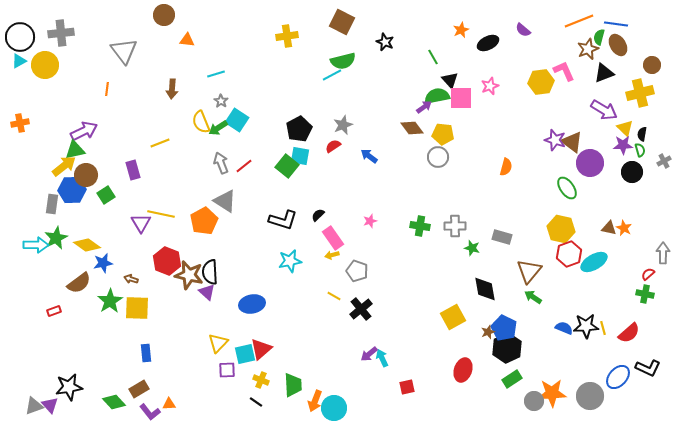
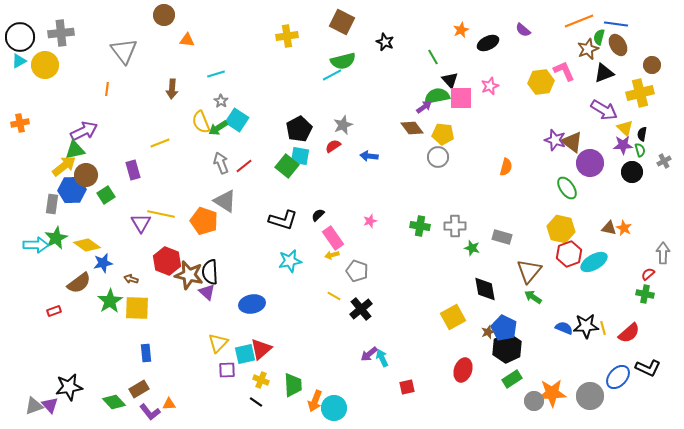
blue arrow at (369, 156): rotated 30 degrees counterclockwise
orange pentagon at (204, 221): rotated 24 degrees counterclockwise
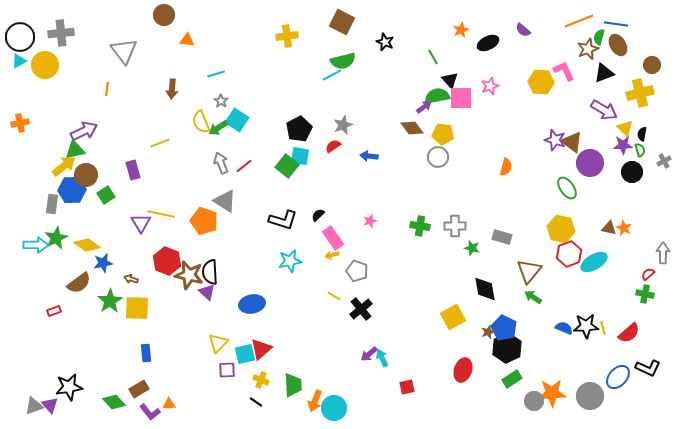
yellow hexagon at (541, 82): rotated 10 degrees clockwise
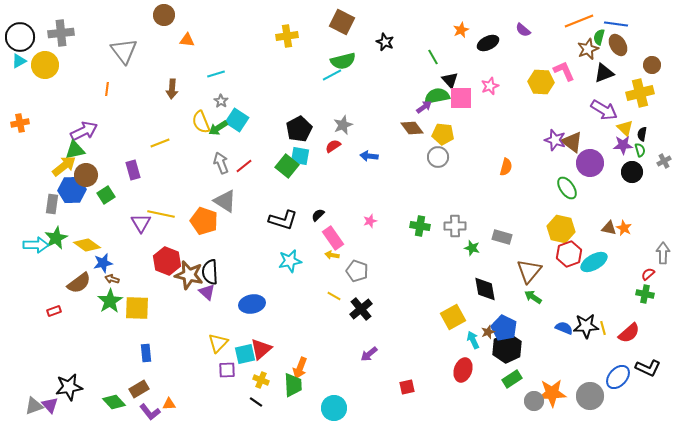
yellow arrow at (332, 255): rotated 24 degrees clockwise
brown arrow at (131, 279): moved 19 px left
cyan arrow at (382, 358): moved 91 px right, 18 px up
orange arrow at (315, 401): moved 15 px left, 33 px up
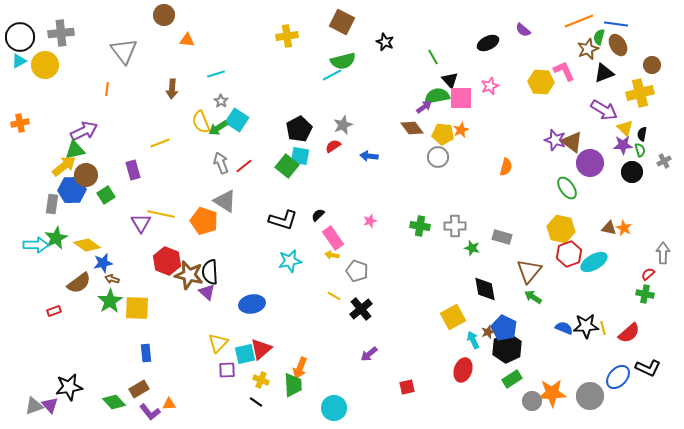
orange star at (461, 30): moved 100 px down
gray circle at (534, 401): moved 2 px left
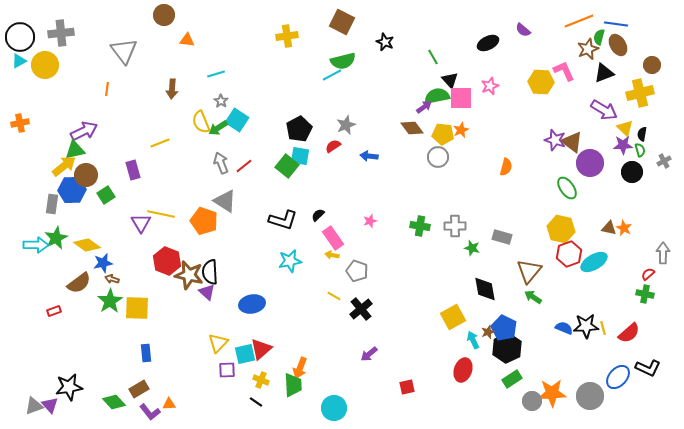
gray star at (343, 125): moved 3 px right
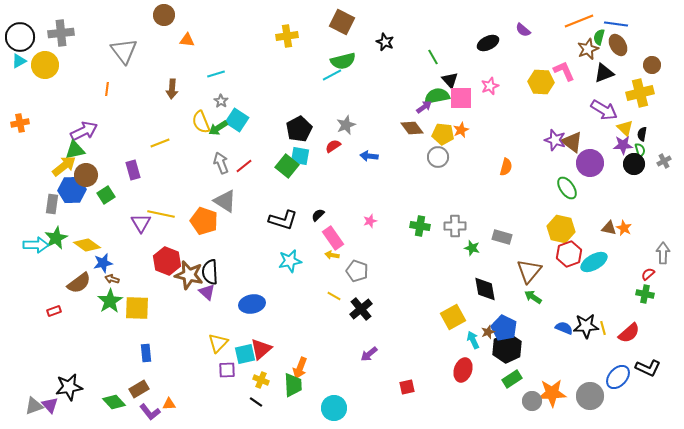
black circle at (632, 172): moved 2 px right, 8 px up
